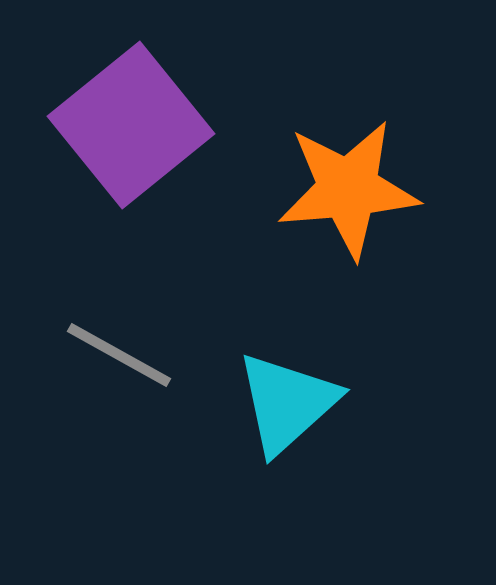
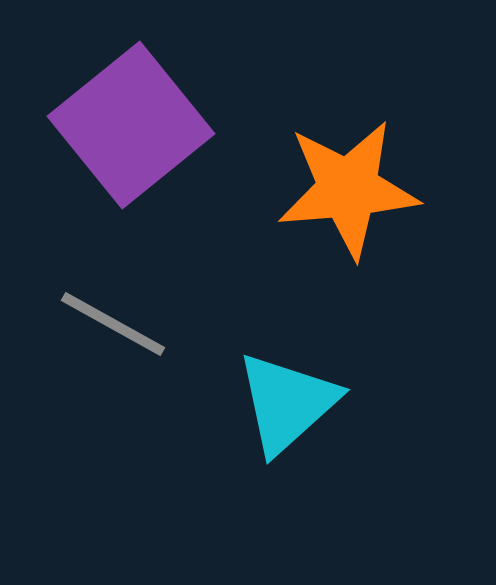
gray line: moved 6 px left, 31 px up
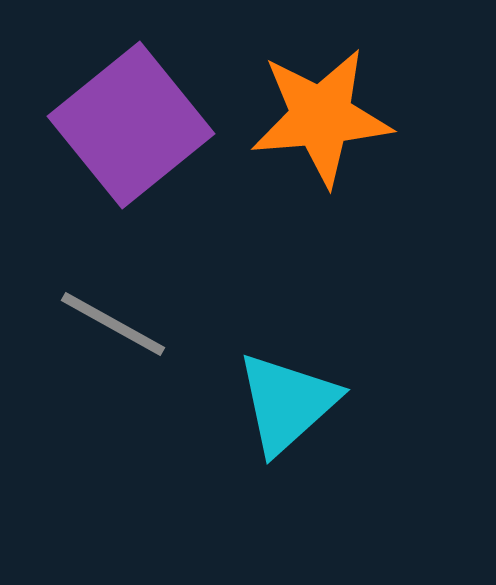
orange star: moved 27 px left, 72 px up
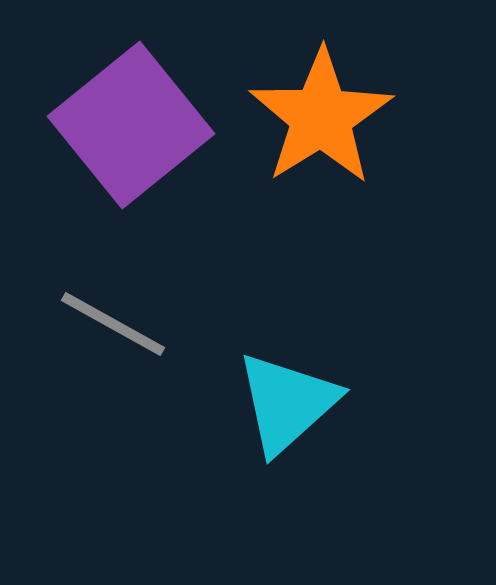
orange star: rotated 27 degrees counterclockwise
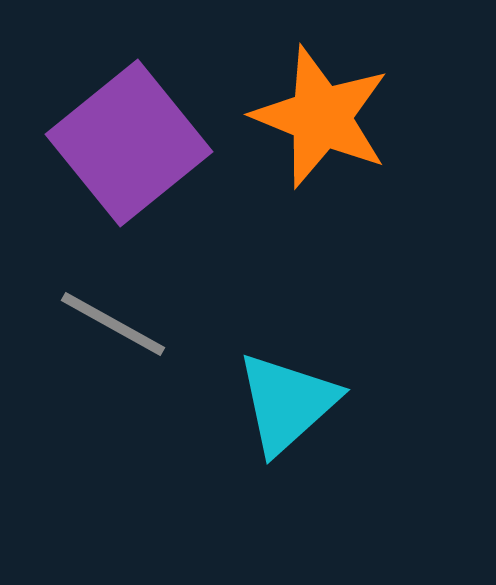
orange star: rotated 18 degrees counterclockwise
purple square: moved 2 px left, 18 px down
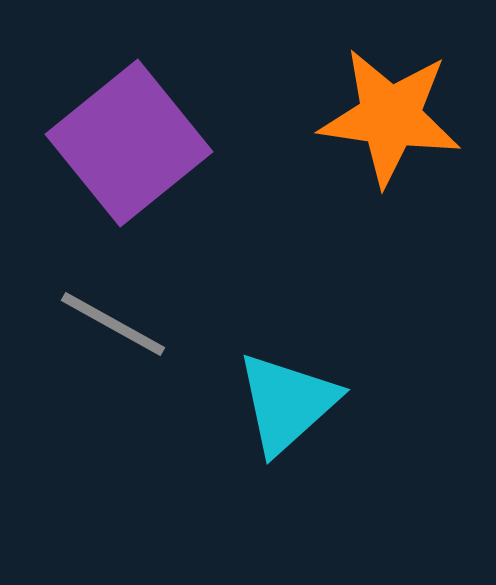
orange star: moved 69 px right; rotated 14 degrees counterclockwise
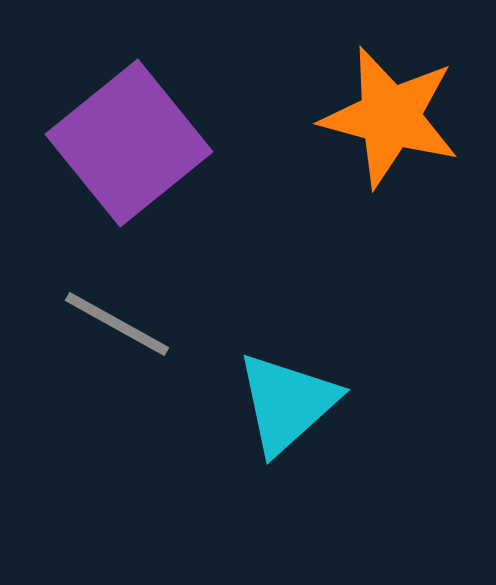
orange star: rotated 7 degrees clockwise
gray line: moved 4 px right
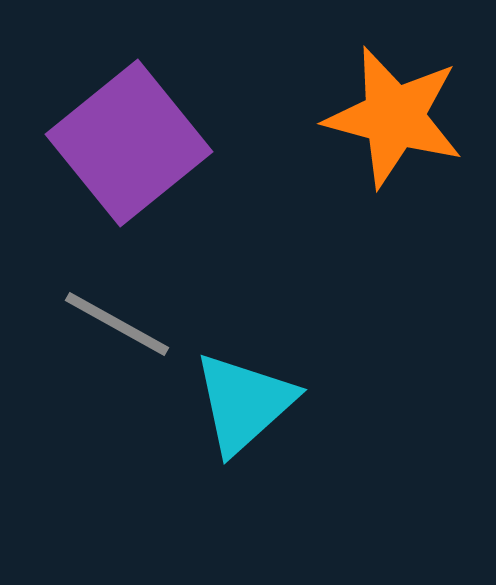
orange star: moved 4 px right
cyan triangle: moved 43 px left
